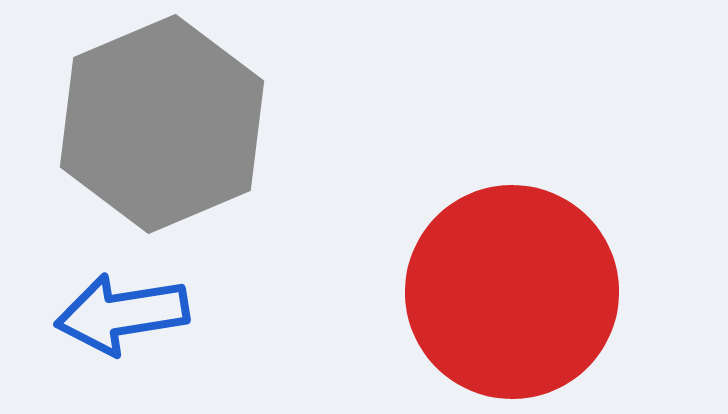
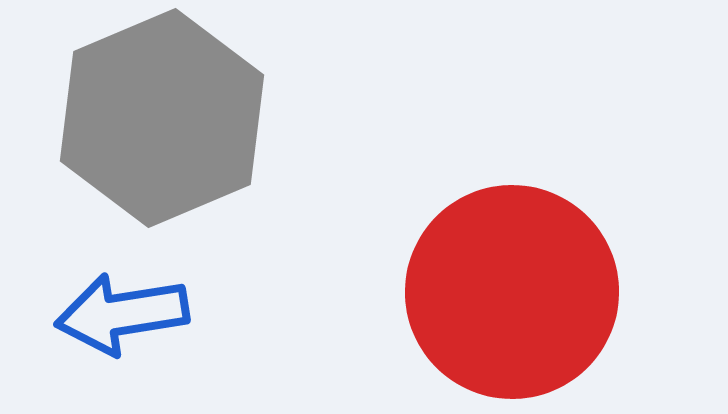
gray hexagon: moved 6 px up
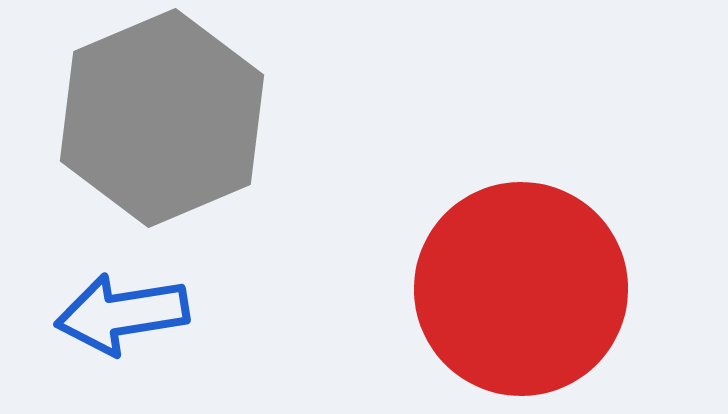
red circle: moved 9 px right, 3 px up
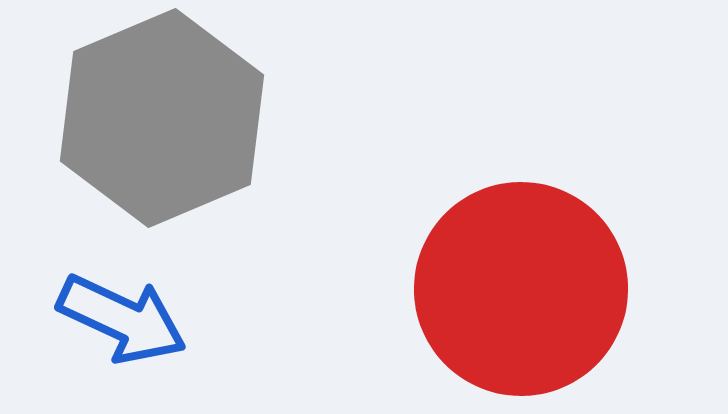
blue arrow: moved 5 px down; rotated 146 degrees counterclockwise
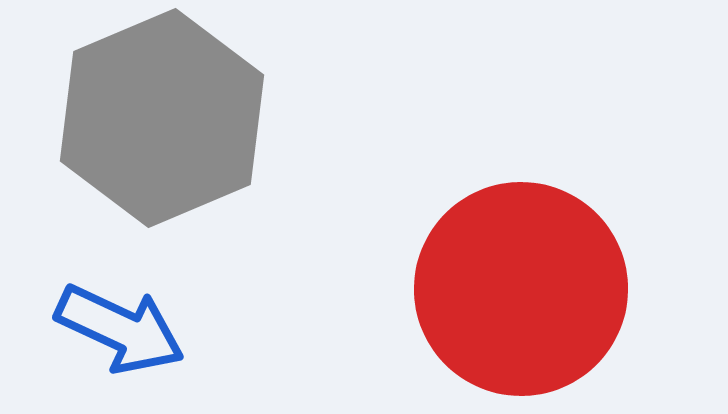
blue arrow: moved 2 px left, 10 px down
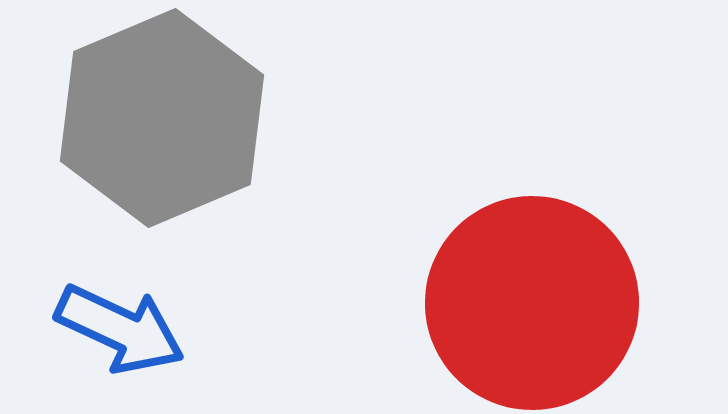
red circle: moved 11 px right, 14 px down
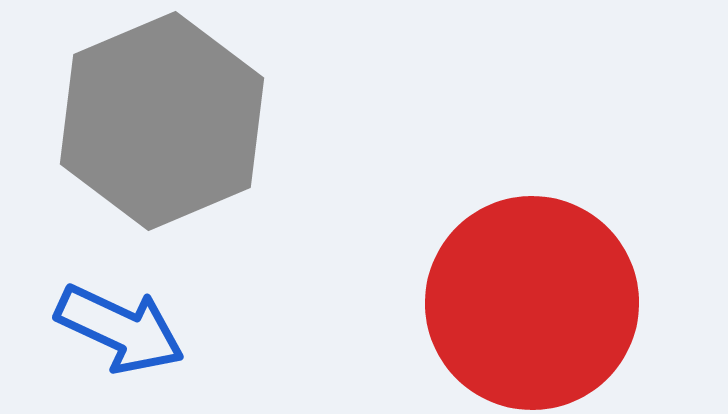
gray hexagon: moved 3 px down
